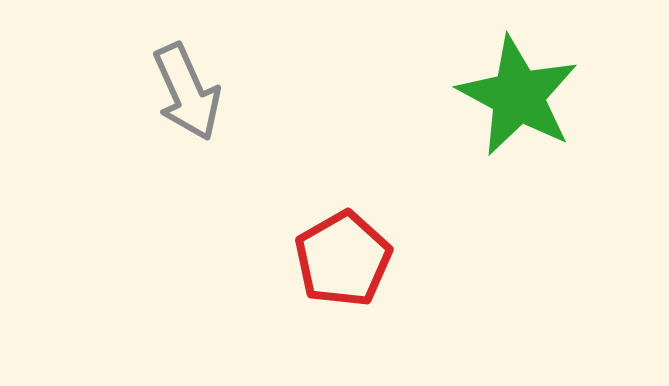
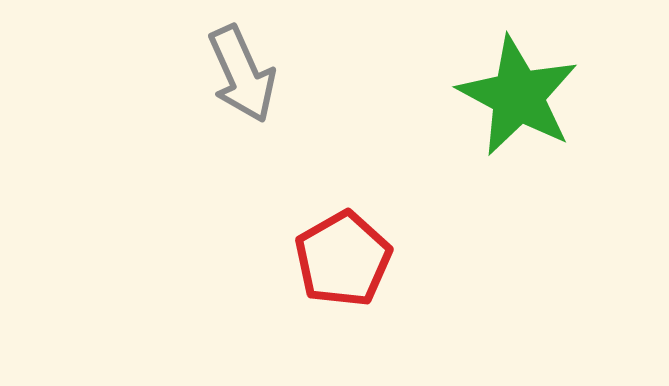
gray arrow: moved 55 px right, 18 px up
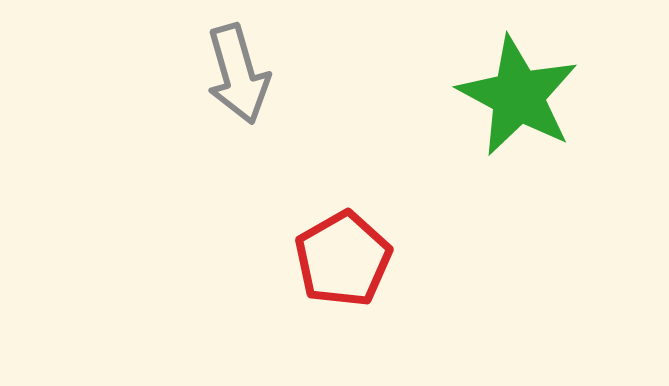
gray arrow: moved 4 px left; rotated 8 degrees clockwise
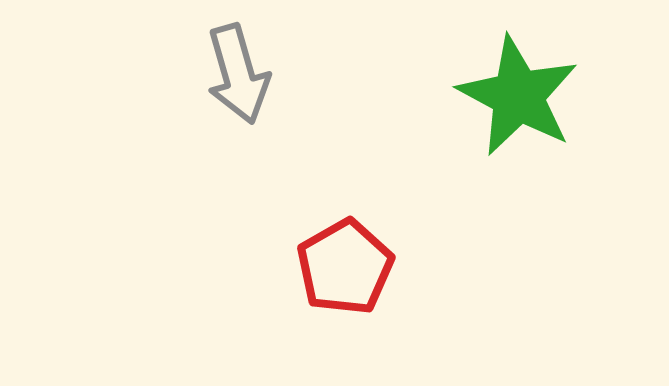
red pentagon: moved 2 px right, 8 px down
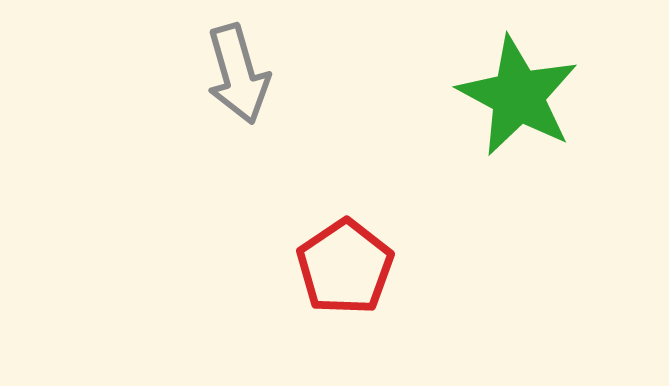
red pentagon: rotated 4 degrees counterclockwise
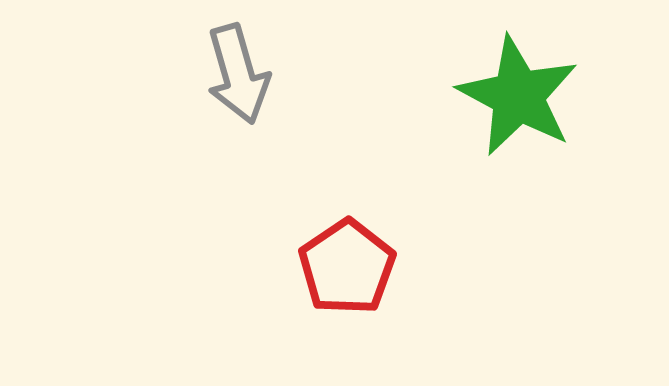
red pentagon: moved 2 px right
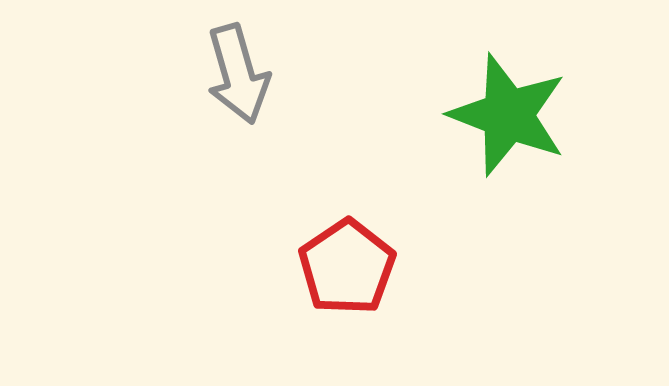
green star: moved 10 px left, 19 px down; rotated 7 degrees counterclockwise
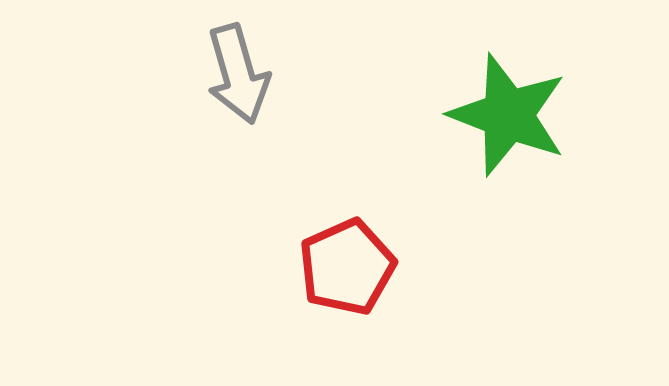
red pentagon: rotated 10 degrees clockwise
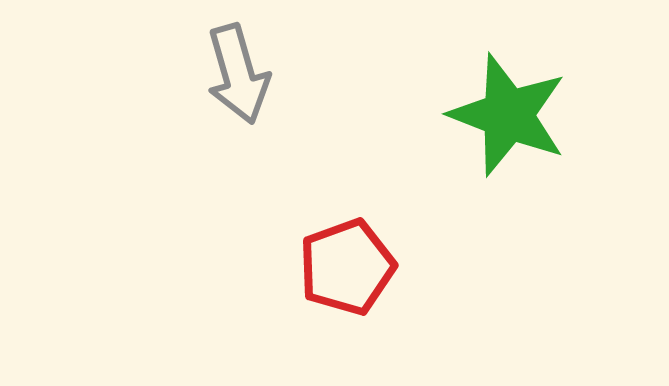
red pentagon: rotated 4 degrees clockwise
